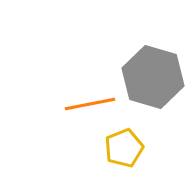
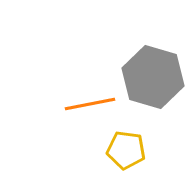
yellow pentagon: moved 2 px right, 2 px down; rotated 30 degrees clockwise
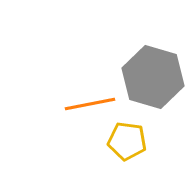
yellow pentagon: moved 1 px right, 9 px up
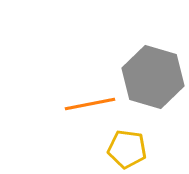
yellow pentagon: moved 8 px down
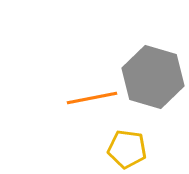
orange line: moved 2 px right, 6 px up
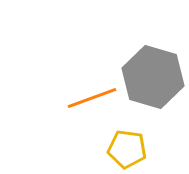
orange line: rotated 9 degrees counterclockwise
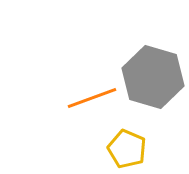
yellow pentagon: rotated 15 degrees clockwise
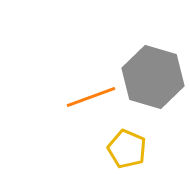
orange line: moved 1 px left, 1 px up
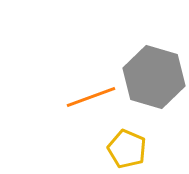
gray hexagon: moved 1 px right
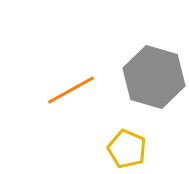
orange line: moved 20 px left, 7 px up; rotated 9 degrees counterclockwise
